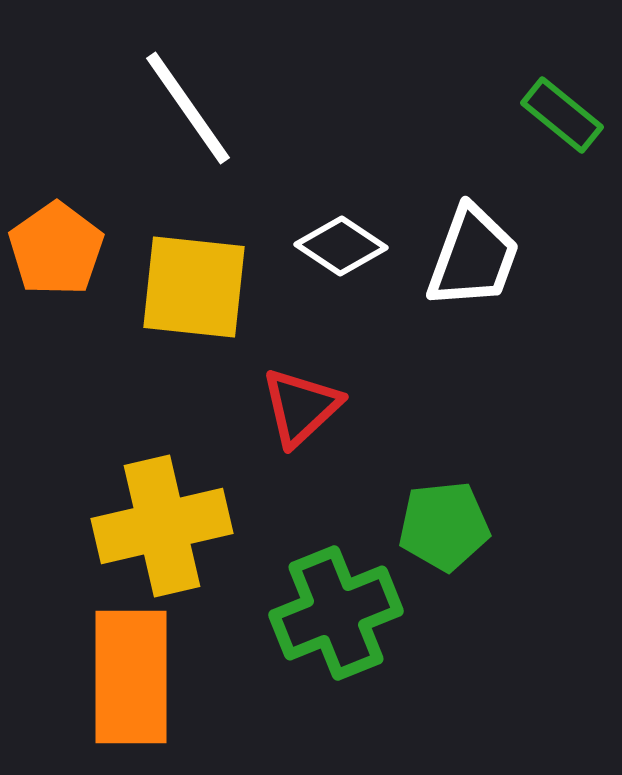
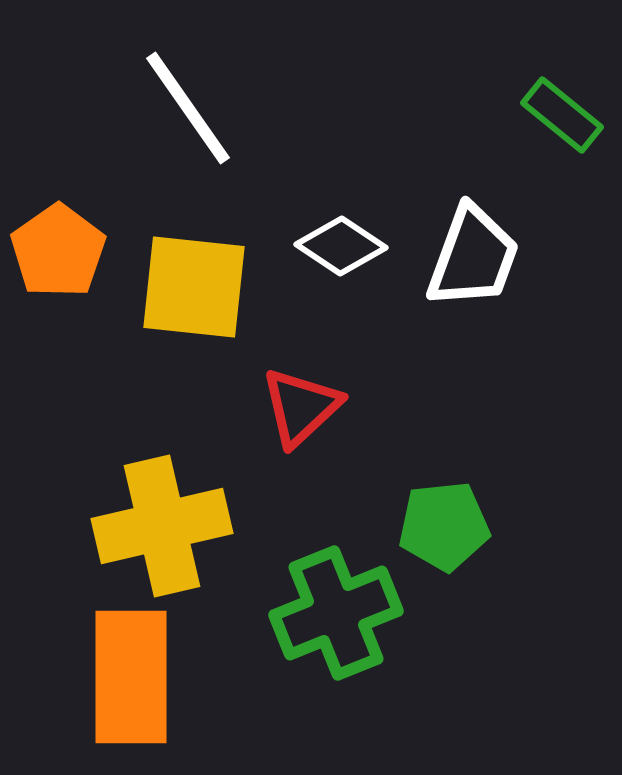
orange pentagon: moved 2 px right, 2 px down
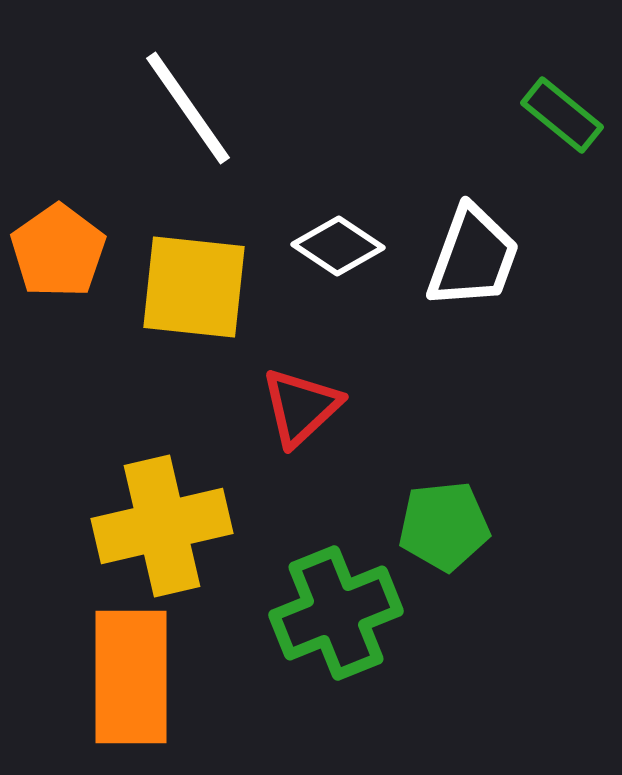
white diamond: moved 3 px left
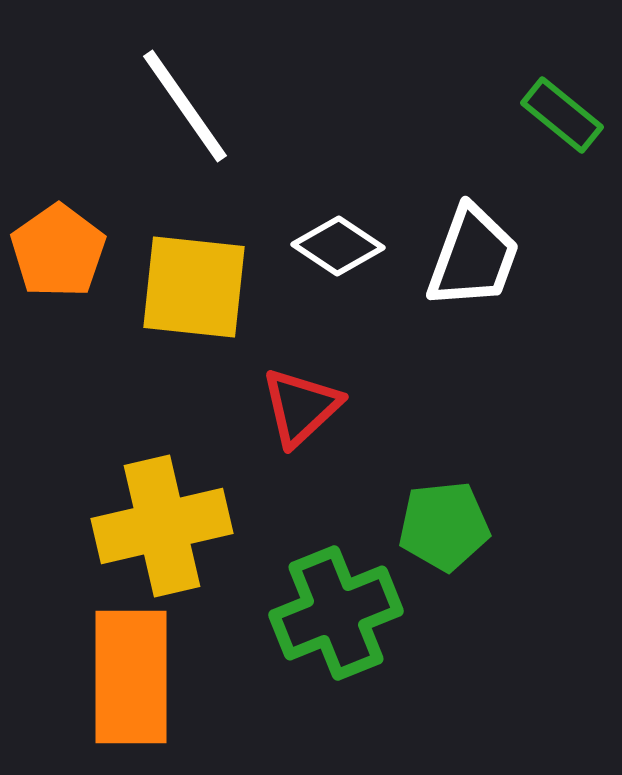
white line: moved 3 px left, 2 px up
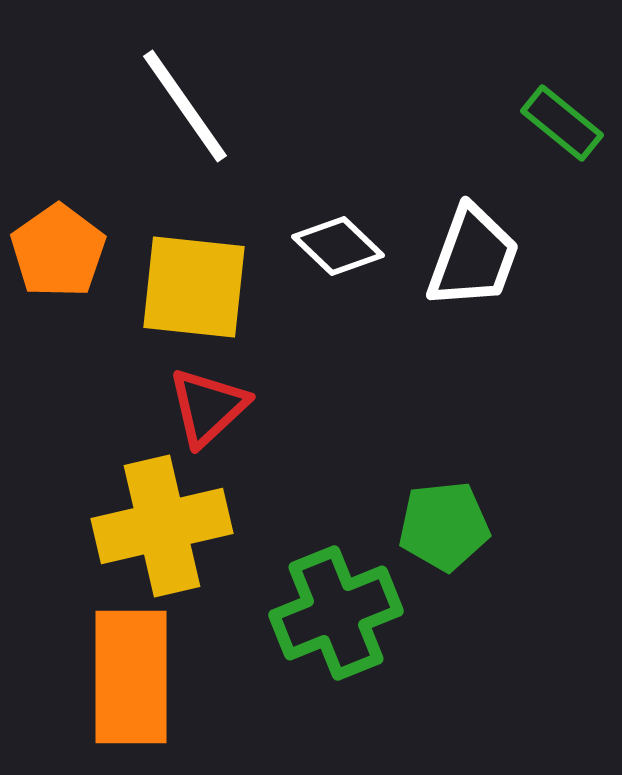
green rectangle: moved 8 px down
white diamond: rotated 10 degrees clockwise
red triangle: moved 93 px left
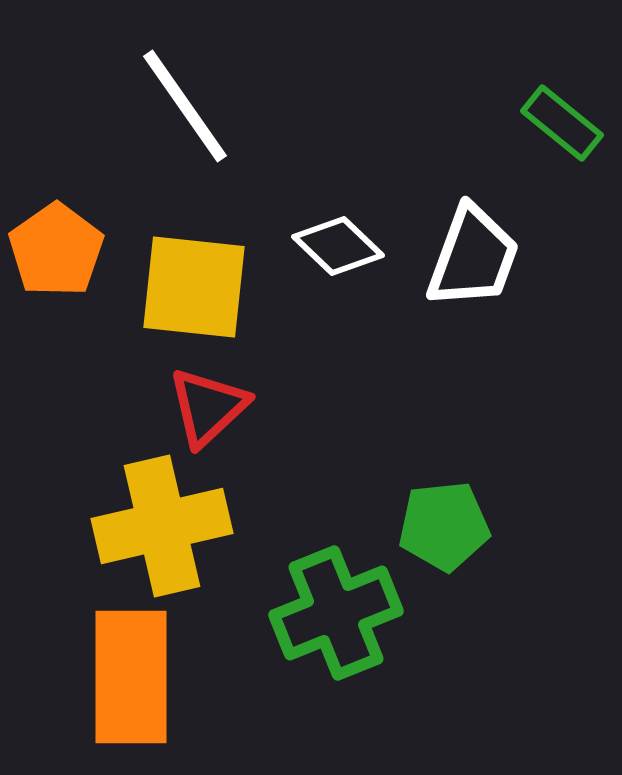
orange pentagon: moved 2 px left, 1 px up
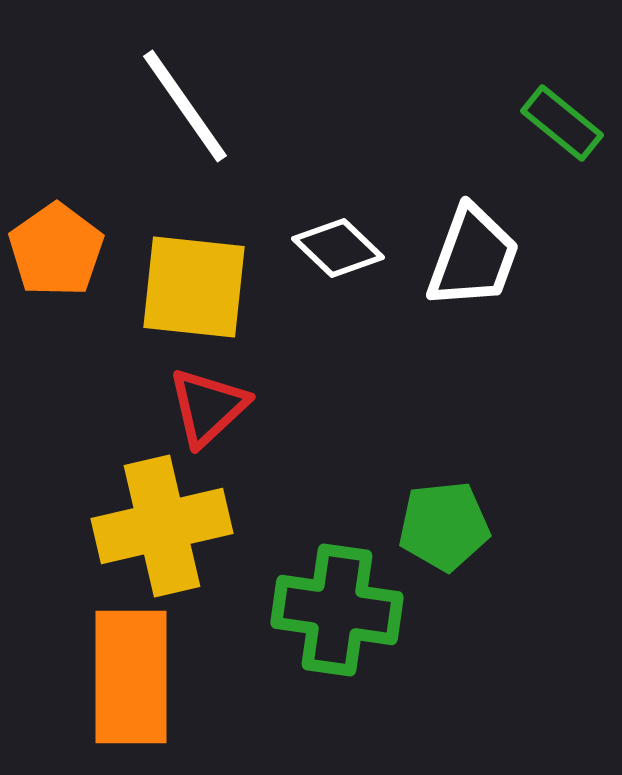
white diamond: moved 2 px down
green cross: moved 1 px right, 3 px up; rotated 30 degrees clockwise
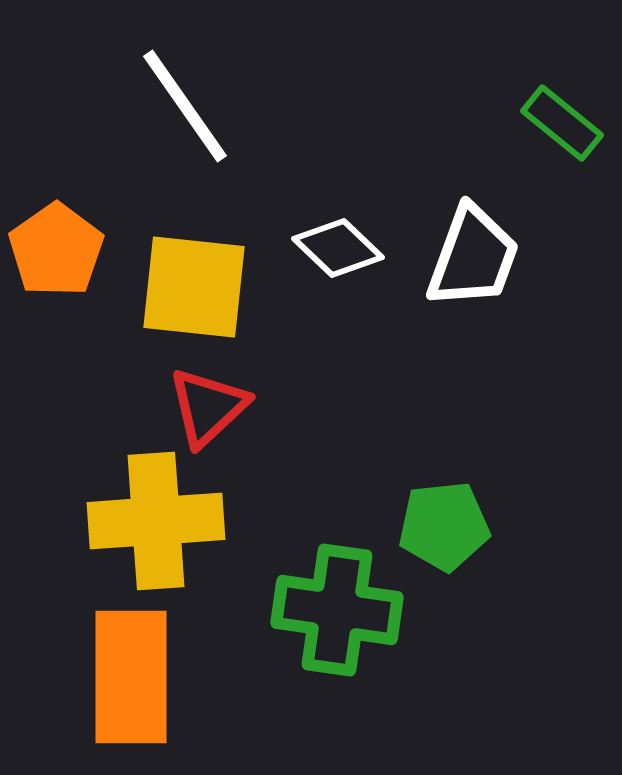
yellow cross: moved 6 px left, 5 px up; rotated 9 degrees clockwise
